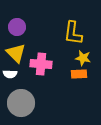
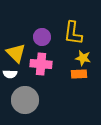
purple circle: moved 25 px right, 10 px down
gray circle: moved 4 px right, 3 px up
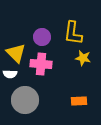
orange rectangle: moved 27 px down
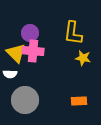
purple circle: moved 12 px left, 4 px up
pink cross: moved 8 px left, 13 px up
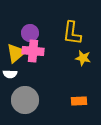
yellow L-shape: moved 1 px left
yellow triangle: rotated 35 degrees clockwise
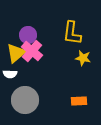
purple circle: moved 2 px left, 2 px down
pink cross: moved 1 px left; rotated 35 degrees clockwise
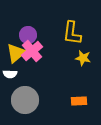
pink cross: rotated 10 degrees clockwise
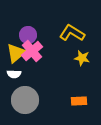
yellow L-shape: rotated 115 degrees clockwise
yellow star: moved 1 px left
white semicircle: moved 4 px right
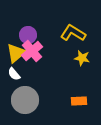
yellow L-shape: moved 1 px right
white semicircle: rotated 48 degrees clockwise
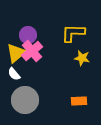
yellow L-shape: rotated 30 degrees counterclockwise
